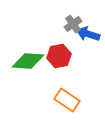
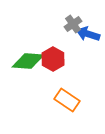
red hexagon: moved 6 px left, 3 px down; rotated 20 degrees counterclockwise
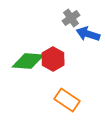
gray cross: moved 2 px left, 6 px up
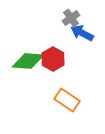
blue arrow: moved 6 px left, 1 px up; rotated 10 degrees clockwise
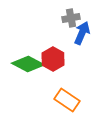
gray cross: rotated 24 degrees clockwise
blue arrow: rotated 85 degrees clockwise
green diamond: moved 3 px down; rotated 24 degrees clockwise
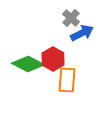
gray cross: rotated 36 degrees counterclockwise
blue arrow: rotated 40 degrees clockwise
orange rectangle: moved 20 px up; rotated 60 degrees clockwise
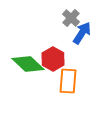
blue arrow: rotated 30 degrees counterclockwise
green diamond: rotated 16 degrees clockwise
orange rectangle: moved 1 px right, 1 px down
